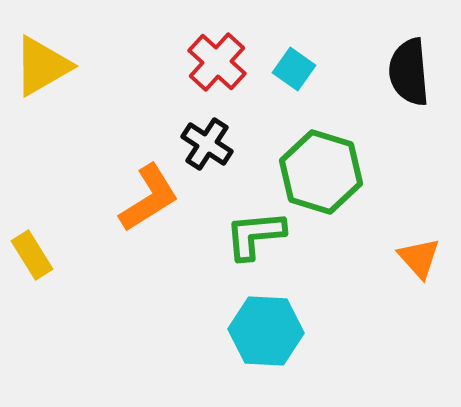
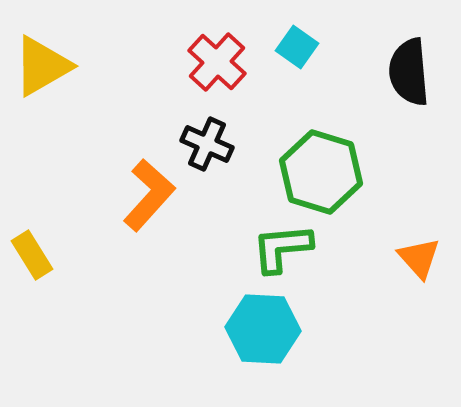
cyan square: moved 3 px right, 22 px up
black cross: rotated 9 degrees counterclockwise
orange L-shape: moved 3 px up; rotated 16 degrees counterclockwise
green L-shape: moved 27 px right, 13 px down
cyan hexagon: moved 3 px left, 2 px up
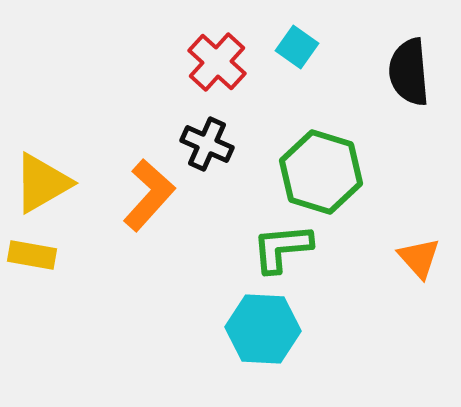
yellow triangle: moved 117 px down
yellow rectangle: rotated 48 degrees counterclockwise
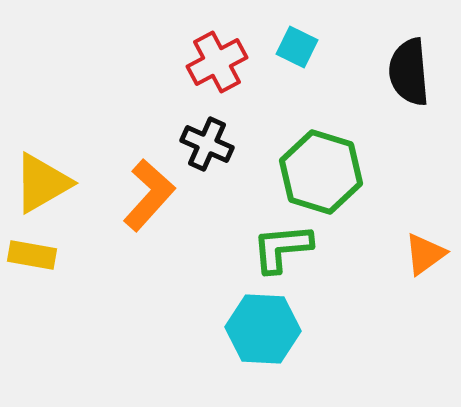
cyan square: rotated 9 degrees counterclockwise
red cross: rotated 20 degrees clockwise
orange triangle: moved 6 px right, 4 px up; rotated 36 degrees clockwise
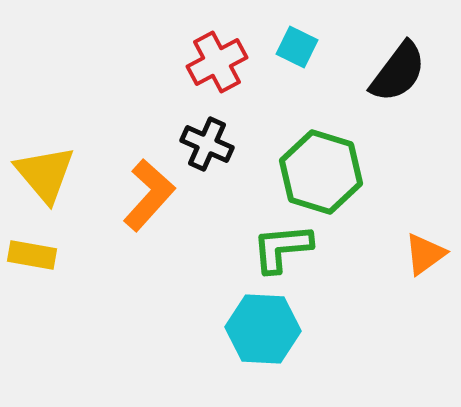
black semicircle: moved 11 px left; rotated 138 degrees counterclockwise
yellow triangle: moved 3 px right, 9 px up; rotated 40 degrees counterclockwise
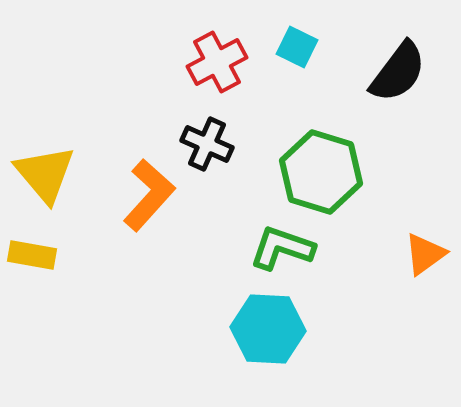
green L-shape: rotated 24 degrees clockwise
cyan hexagon: moved 5 px right
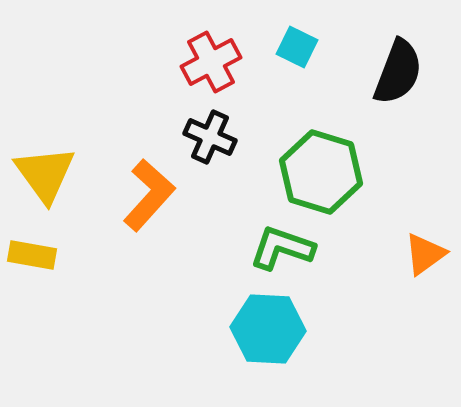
red cross: moved 6 px left
black semicircle: rotated 16 degrees counterclockwise
black cross: moved 3 px right, 7 px up
yellow triangle: rotated 4 degrees clockwise
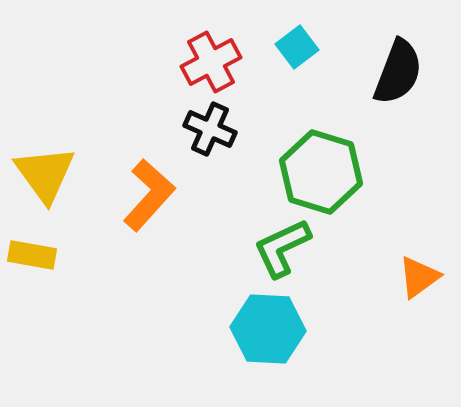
cyan square: rotated 27 degrees clockwise
black cross: moved 8 px up
green L-shape: rotated 44 degrees counterclockwise
orange triangle: moved 6 px left, 23 px down
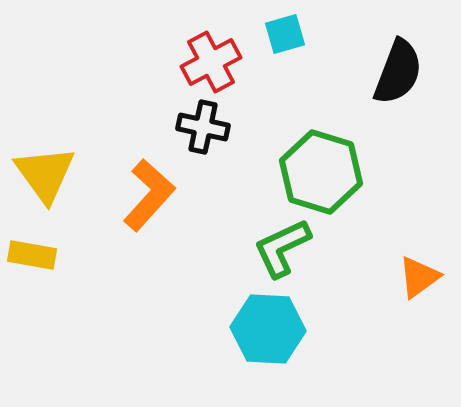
cyan square: moved 12 px left, 13 px up; rotated 21 degrees clockwise
black cross: moved 7 px left, 2 px up; rotated 12 degrees counterclockwise
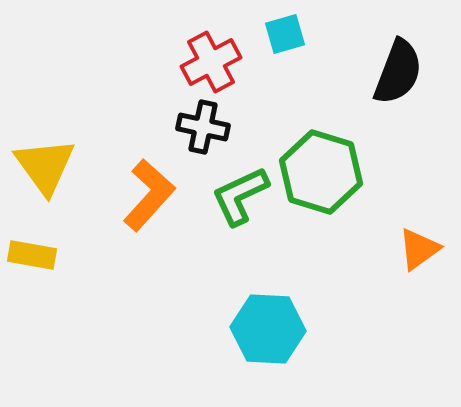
yellow triangle: moved 8 px up
green L-shape: moved 42 px left, 52 px up
orange triangle: moved 28 px up
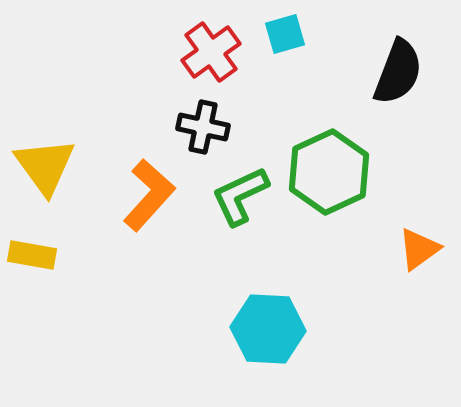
red cross: moved 10 px up; rotated 8 degrees counterclockwise
green hexagon: moved 8 px right; rotated 18 degrees clockwise
